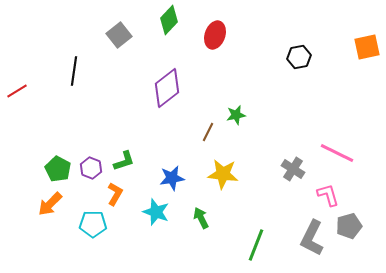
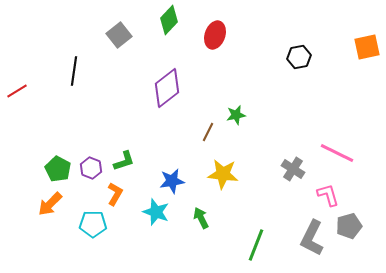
blue star: moved 3 px down
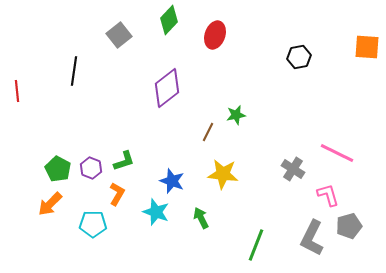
orange square: rotated 16 degrees clockwise
red line: rotated 65 degrees counterclockwise
blue star: rotated 30 degrees clockwise
orange L-shape: moved 2 px right
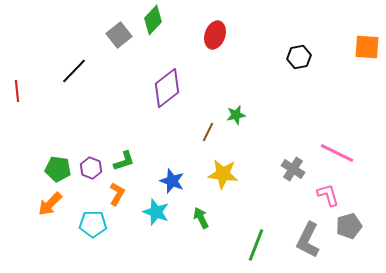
green diamond: moved 16 px left
black line: rotated 36 degrees clockwise
green pentagon: rotated 20 degrees counterclockwise
gray L-shape: moved 4 px left, 2 px down
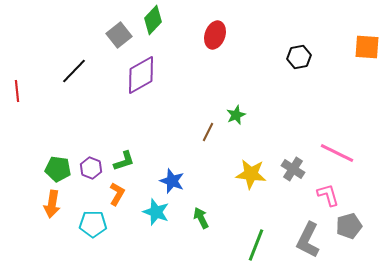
purple diamond: moved 26 px left, 13 px up; rotated 9 degrees clockwise
green star: rotated 12 degrees counterclockwise
yellow star: moved 28 px right
orange arrow: moved 2 px right; rotated 36 degrees counterclockwise
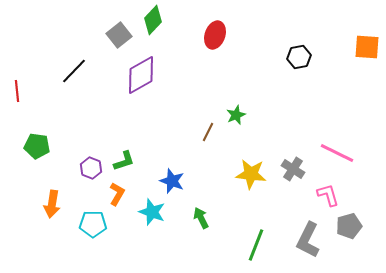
green pentagon: moved 21 px left, 23 px up
cyan star: moved 4 px left
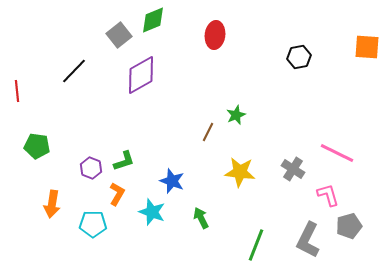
green diamond: rotated 24 degrees clockwise
red ellipse: rotated 12 degrees counterclockwise
yellow star: moved 11 px left, 2 px up
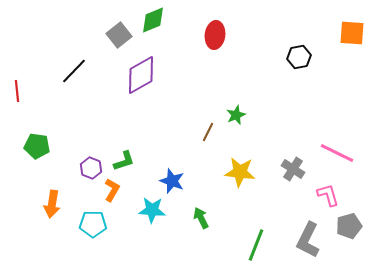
orange square: moved 15 px left, 14 px up
orange L-shape: moved 5 px left, 4 px up
cyan star: moved 2 px up; rotated 16 degrees counterclockwise
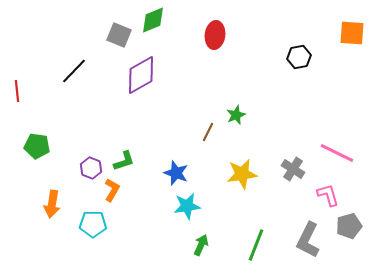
gray square: rotated 30 degrees counterclockwise
yellow star: moved 2 px right, 2 px down; rotated 16 degrees counterclockwise
blue star: moved 4 px right, 8 px up
cyan star: moved 35 px right, 4 px up; rotated 12 degrees counterclockwise
green arrow: moved 27 px down; rotated 50 degrees clockwise
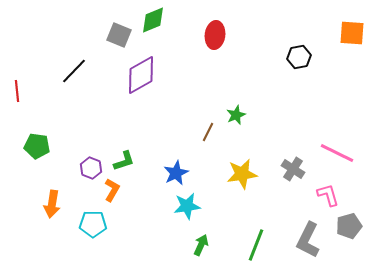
blue star: rotated 25 degrees clockwise
